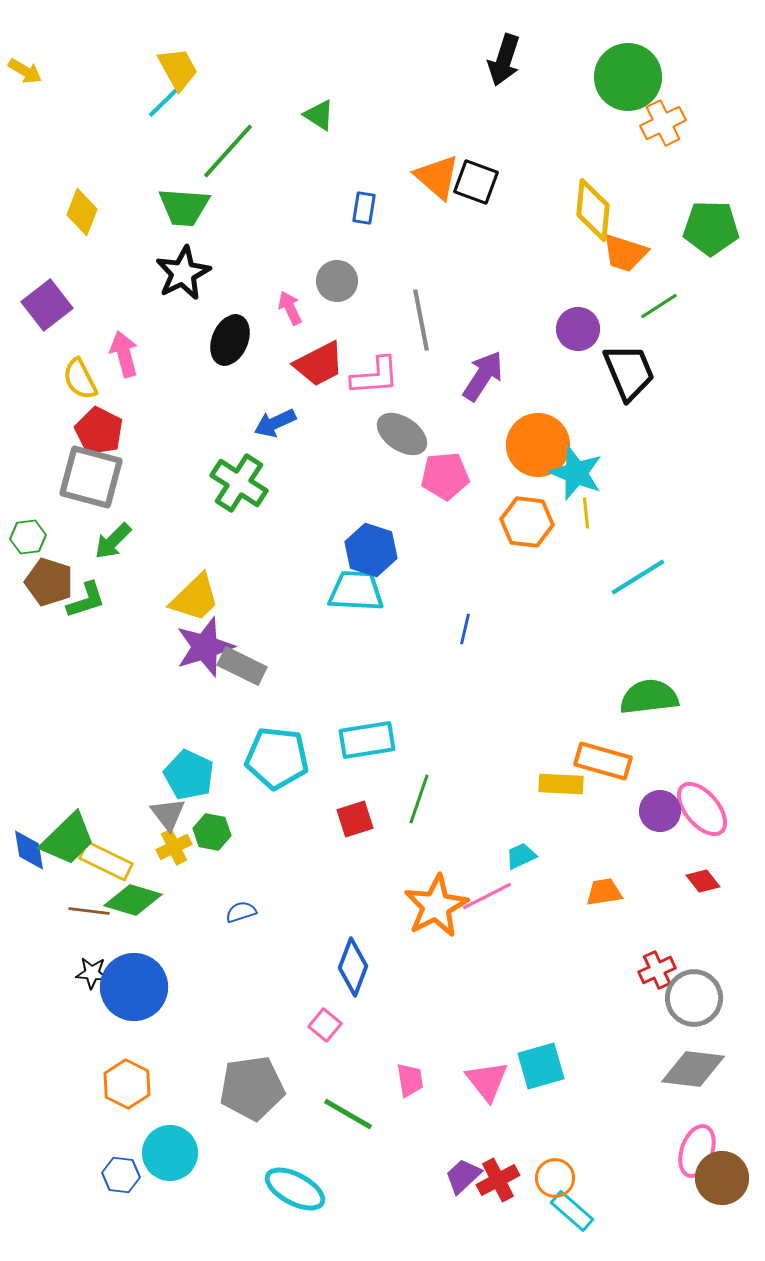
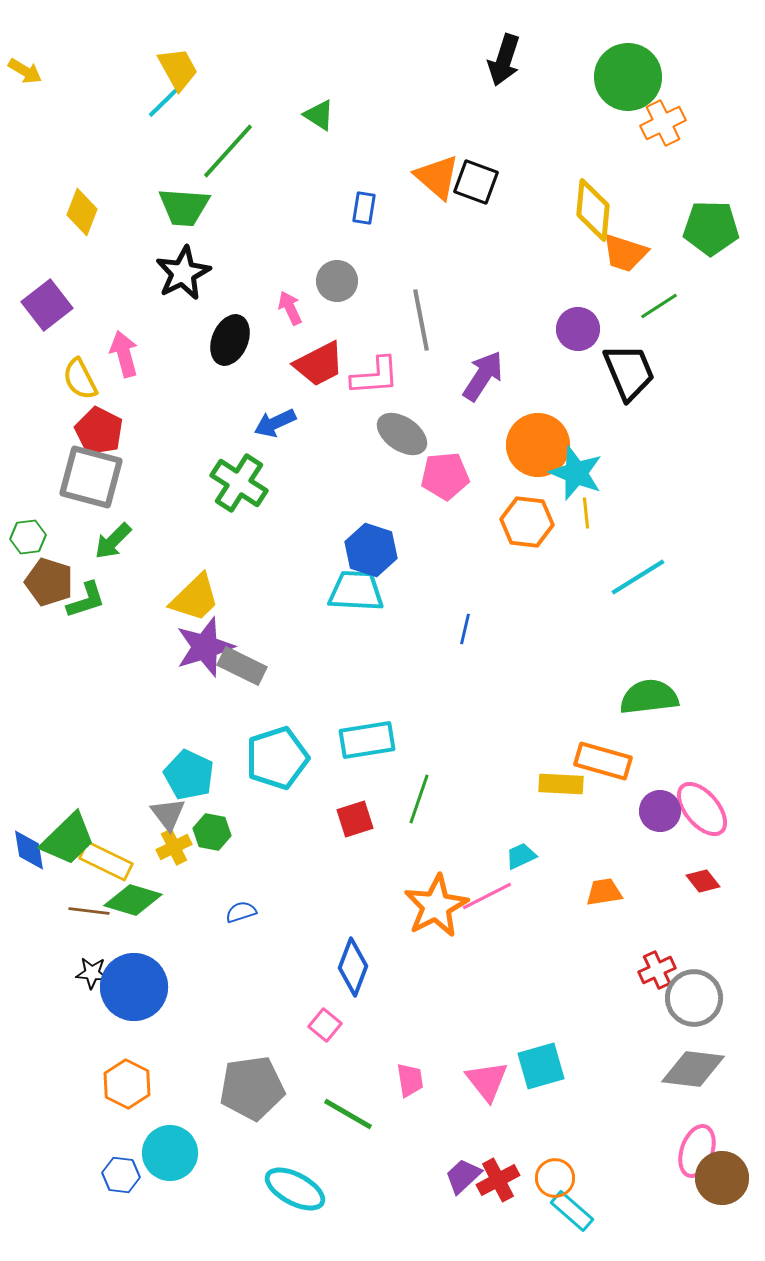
cyan pentagon at (277, 758): rotated 24 degrees counterclockwise
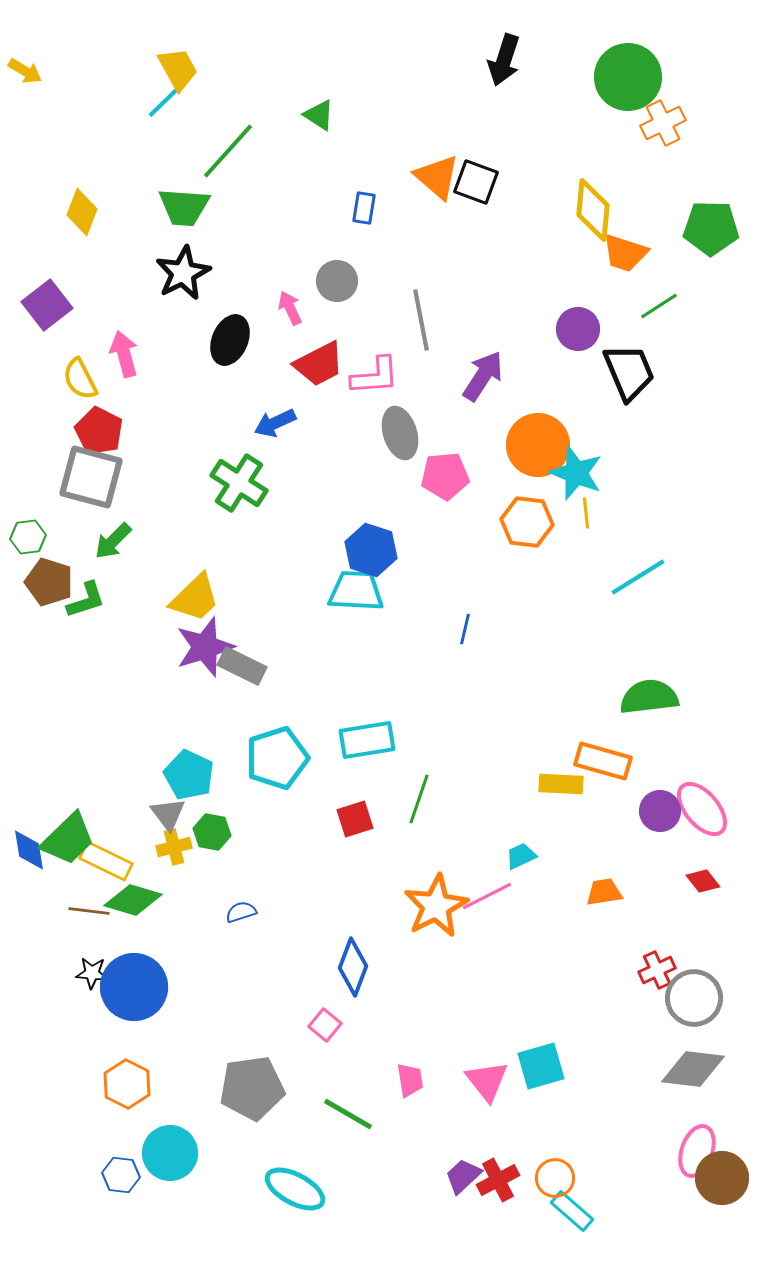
gray ellipse at (402, 434): moved 2 px left, 1 px up; rotated 39 degrees clockwise
yellow cross at (174, 847): rotated 12 degrees clockwise
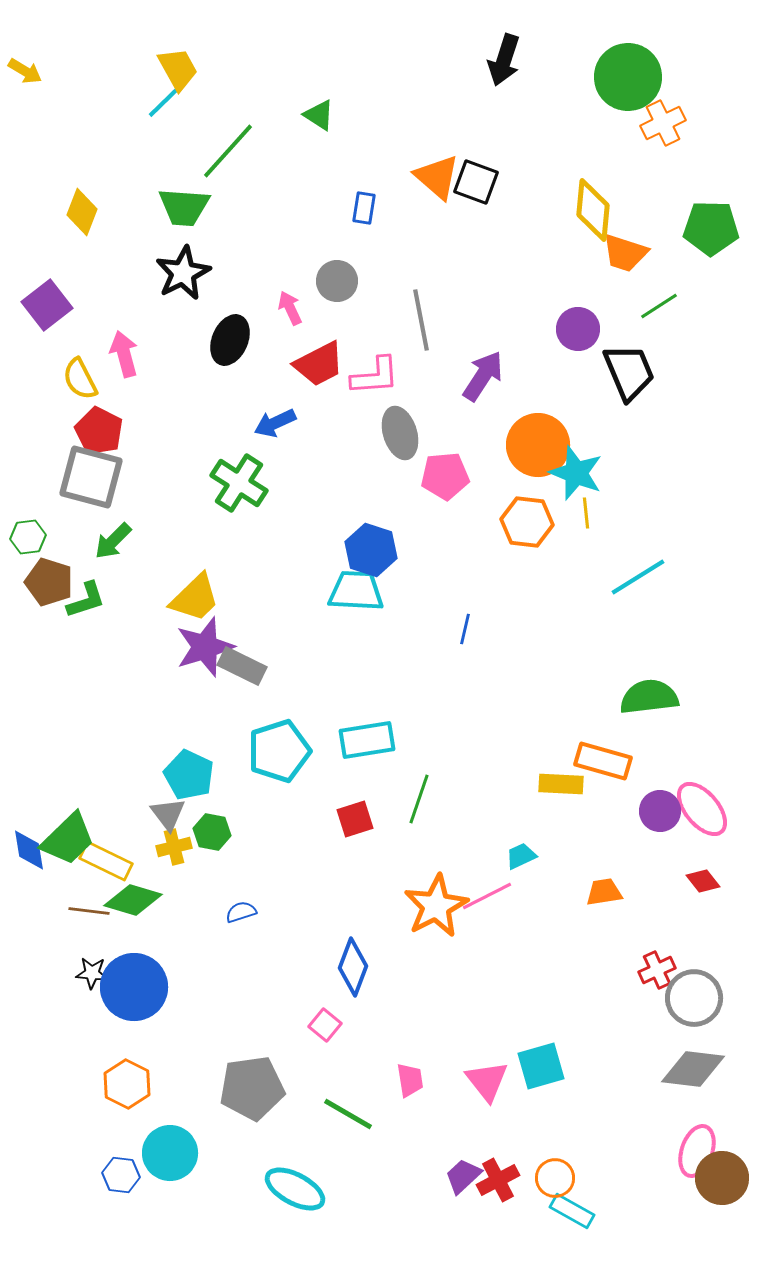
cyan pentagon at (277, 758): moved 2 px right, 7 px up
cyan rectangle at (572, 1211): rotated 12 degrees counterclockwise
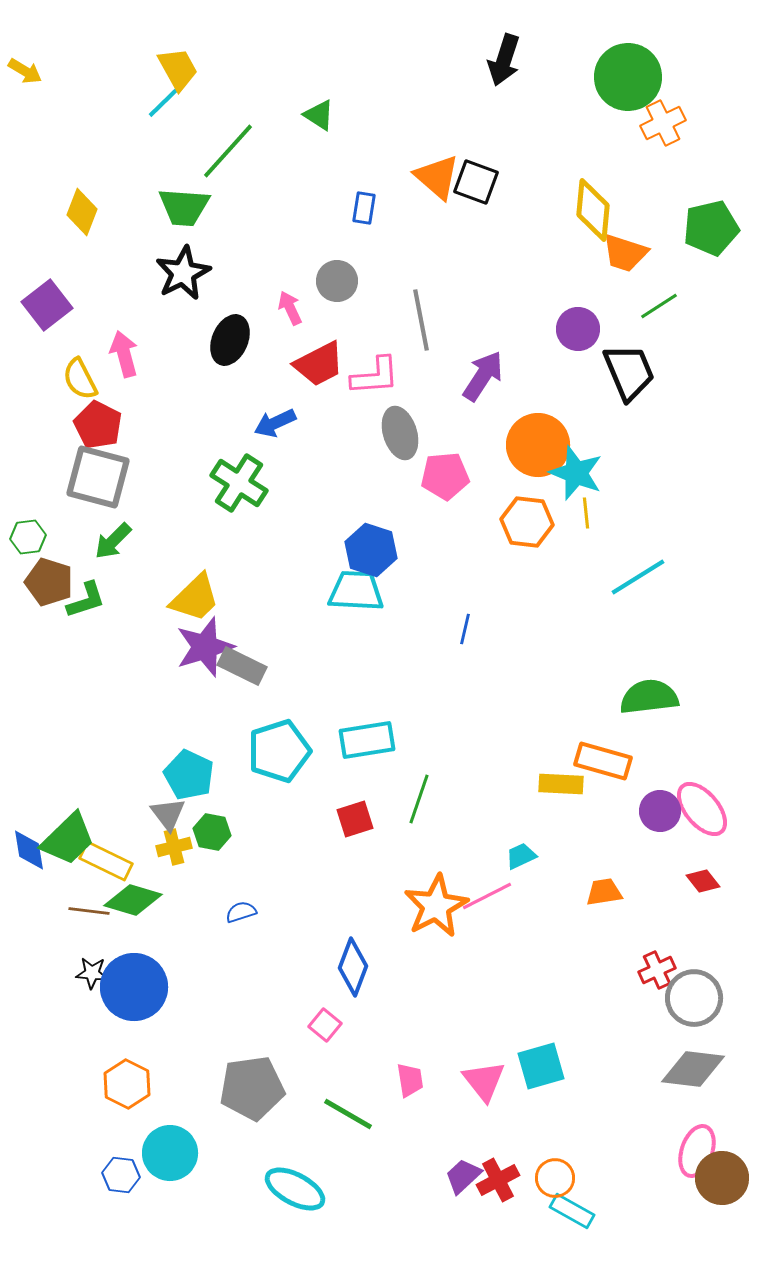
green pentagon at (711, 228): rotated 14 degrees counterclockwise
red pentagon at (99, 431): moved 1 px left, 6 px up
gray square at (91, 477): moved 7 px right
pink triangle at (487, 1081): moved 3 px left
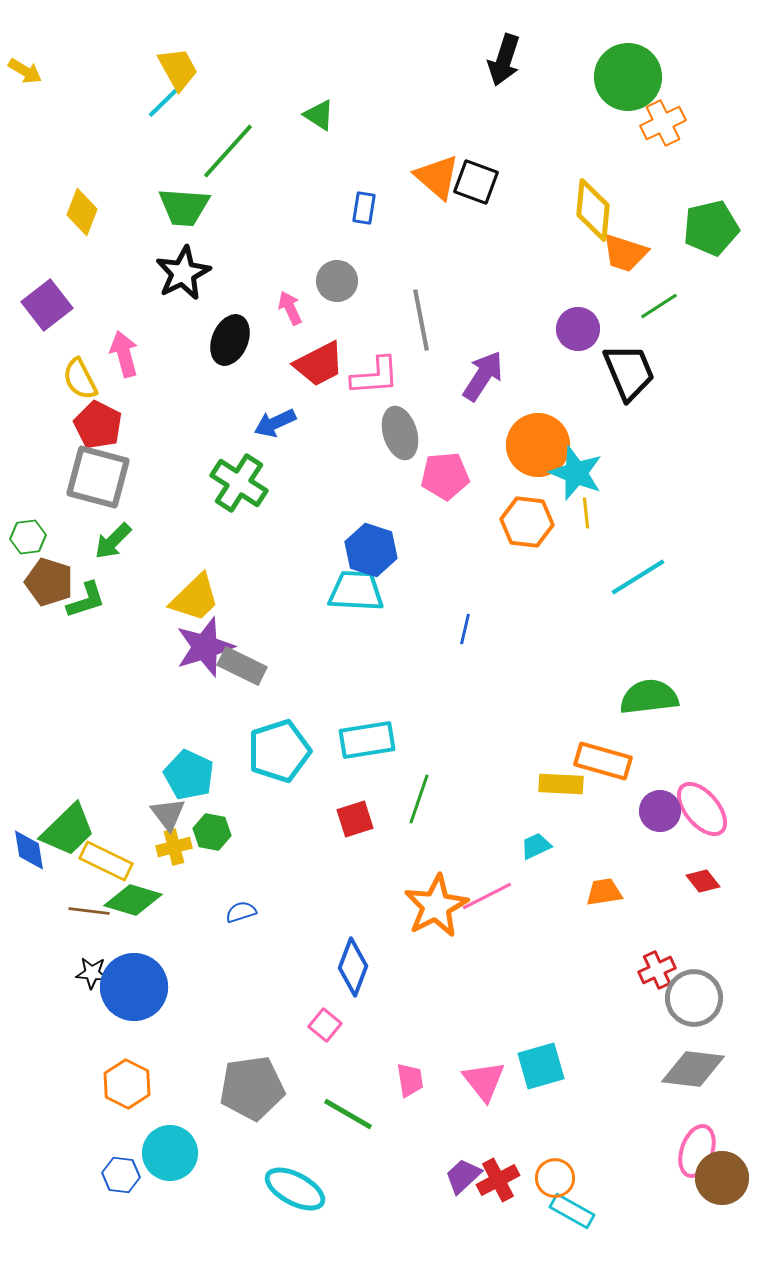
green trapezoid at (68, 839): moved 9 px up
cyan trapezoid at (521, 856): moved 15 px right, 10 px up
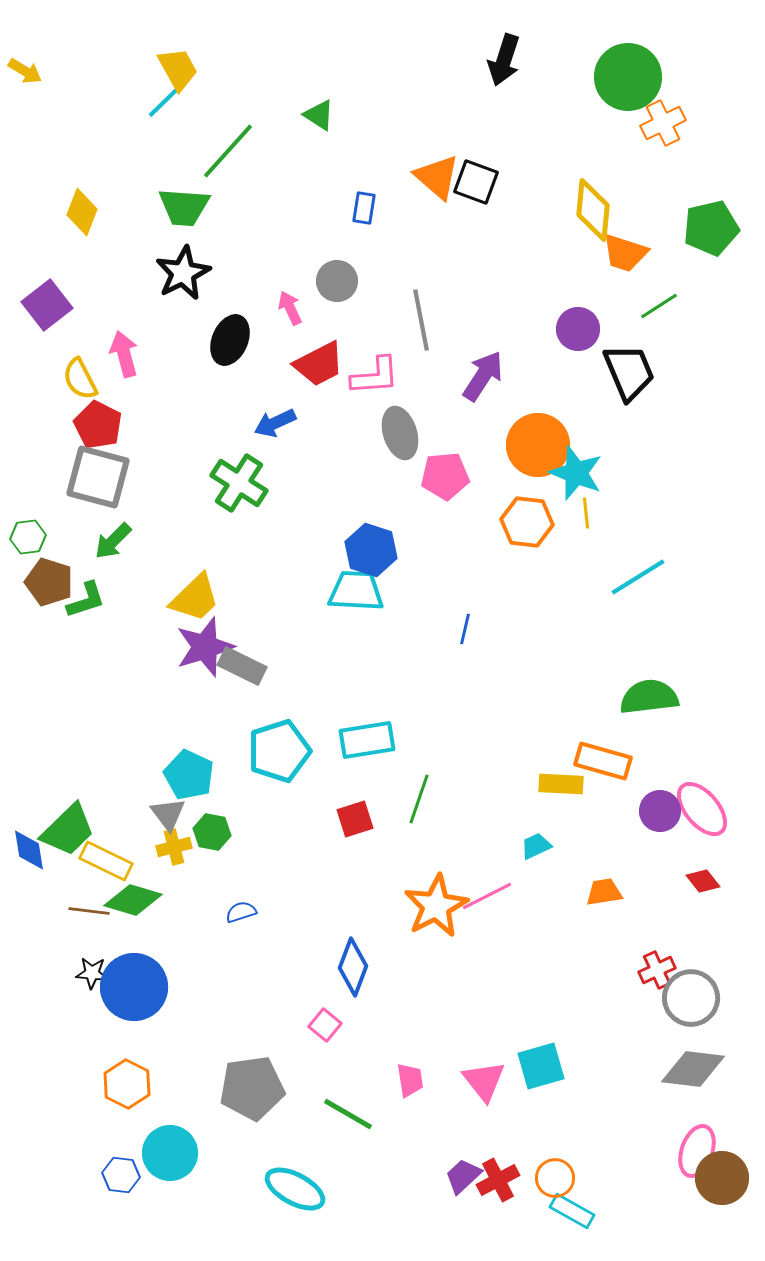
gray circle at (694, 998): moved 3 px left
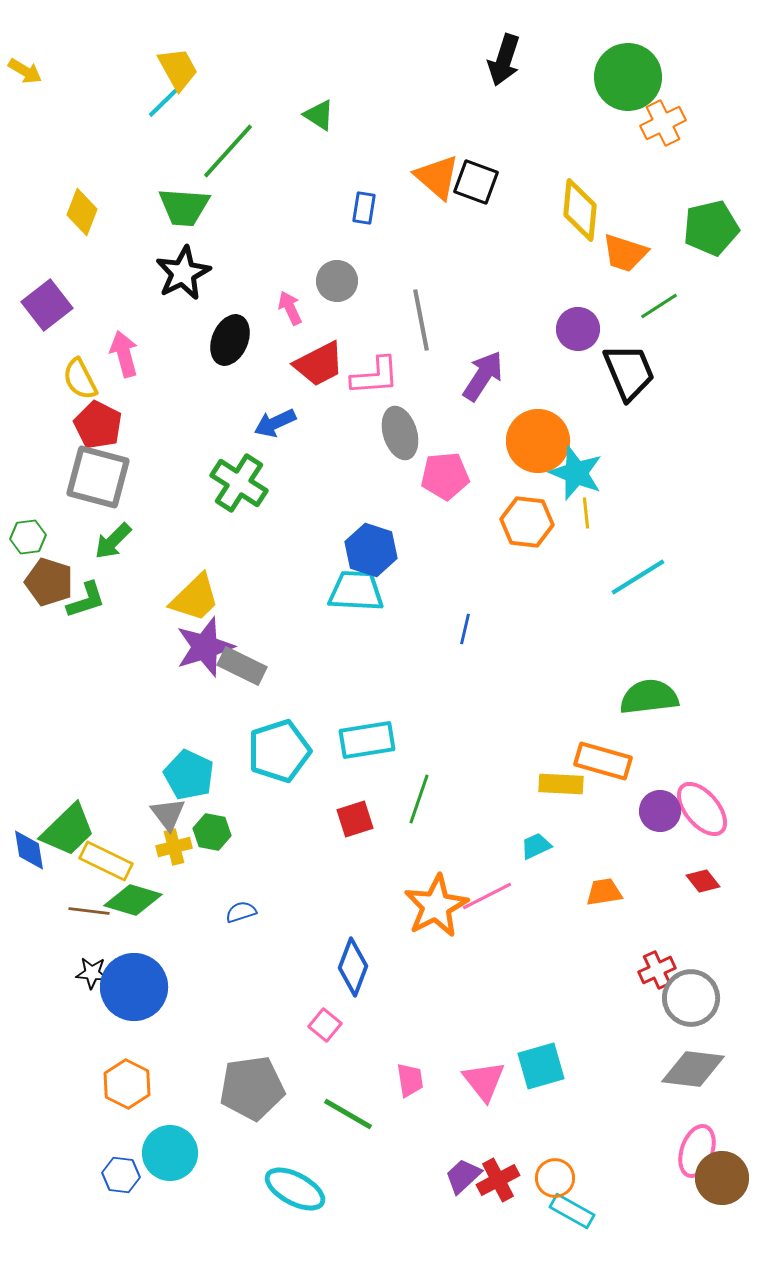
yellow diamond at (593, 210): moved 13 px left
orange circle at (538, 445): moved 4 px up
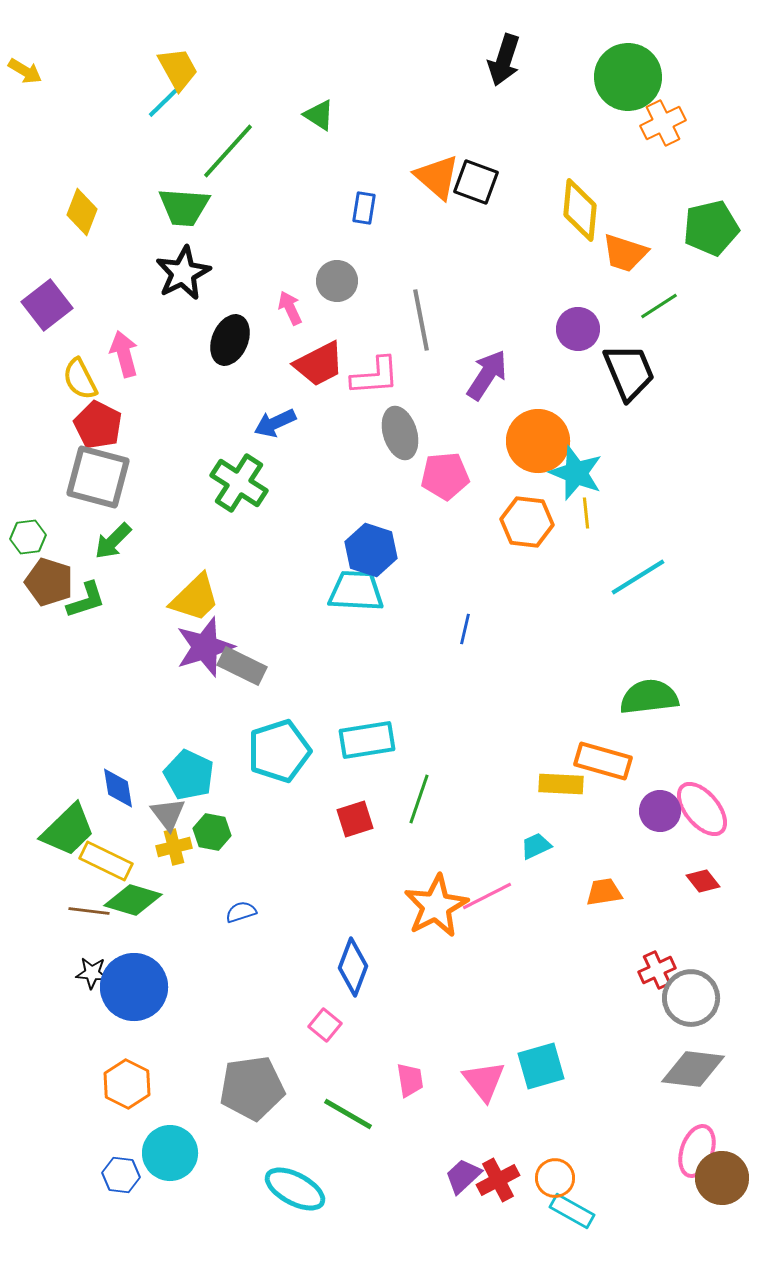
purple arrow at (483, 376): moved 4 px right, 1 px up
blue diamond at (29, 850): moved 89 px right, 62 px up
